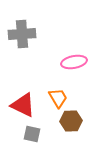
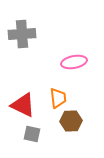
orange trapezoid: rotated 25 degrees clockwise
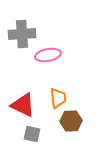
pink ellipse: moved 26 px left, 7 px up
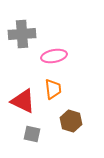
pink ellipse: moved 6 px right, 1 px down
orange trapezoid: moved 5 px left, 9 px up
red triangle: moved 4 px up
brown hexagon: rotated 20 degrees clockwise
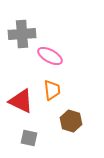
pink ellipse: moved 4 px left; rotated 40 degrees clockwise
orange trapezoid: moved 1 px left, 1 px down
red triangle: moved 2 px left
gray square: moved 3 px left, 4 px down
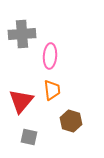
pink ellipse: rotated 65 degrees clockwise
red triangle: rotated 44 degrees clockwise
gray square: moved 1 px up
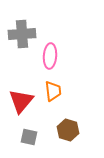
orange trapezoid: moved 1 px right, 1 px down
brown hexagon: moved 3 px left, 9 px down
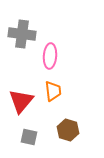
gray cross: rotated 12 degrees clockwise
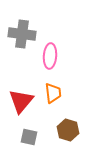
orange trapezoid: moved 2 px down
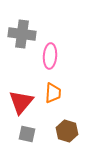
orange trapezoid: rotated 10 degrees clockwise
red triangle: moved 1 px down
brown hexagon: moved 1 px left, 1 px down
gray square: moved 2 px left, 3 px up
